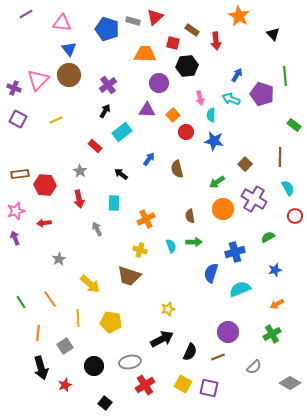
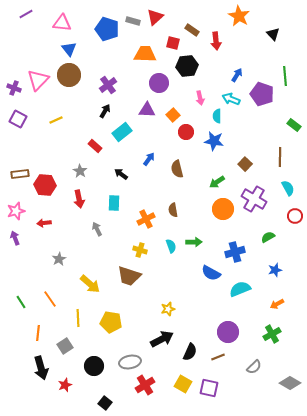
cyan semicircle at (211, 115): moved 6 px right, 1 px down
brown semicircle at (190, 216): moved 17 px left, 6 px up
blue semicircle at (211, 273): rotated 78 degrees counterclockwise
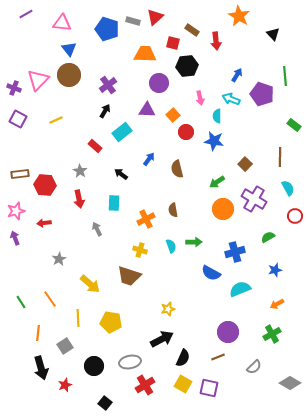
black semicircle at (190, 352): moved 7 px left, 6 px down
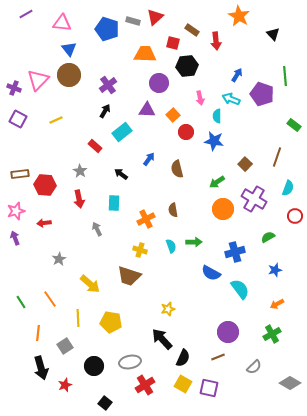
brown line at (280, 157): moved 3 px left; rotated 18 degrees clockwise
cyan semicircle at (288, 188): rotated 49 degrees clockwise
cyan semicircle at (240, 289): rotated 75 degrees clockwise
black arrow at (162, 339): rotated 105 degrees counterclockwise
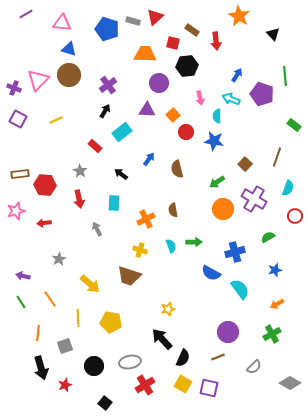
blue triangle at (69, 49): rotated 35 degrees counterclockwise
purple arrow at (15, 238): moved 8 px right, 38 px down; rotated 56 degrees counterclockwise
gray square at (65, 346): rotated 14 degrees clockwise
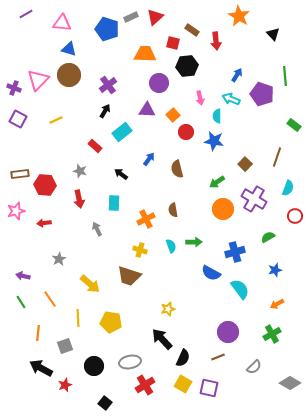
gray rectangle at (133, 21): moved 2 px left, 4 px up; rotated 40 degrees counterclockwise
gray star at (80, 171): rotated 16 degrees counterclockwise
black arrow at (41, 368): rotated 135 degrees clockwise
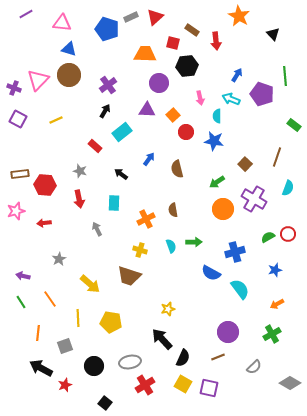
red circle at (295, 216): moved 7 px left, 18 px down
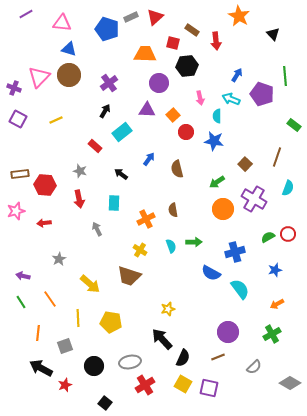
pink triangle at (38, 80): moved 1 px right, 3 px up
purple cross at (108, 85): moved 1 px right, 2 px up
yellow cross at (140, 250): rotated 16 degrees clockwise
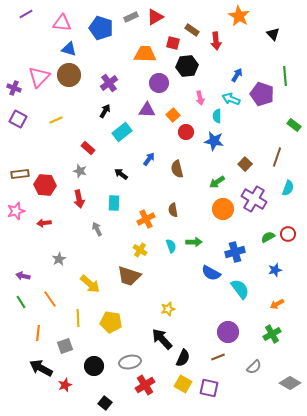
red triangle at (155, 17): rotated 12 degrees clockwise
blue pentagon at (107, 29): moved 6 px left, 1 px up
red rectangle at (95, 146): moved 7 px left, 2 px down
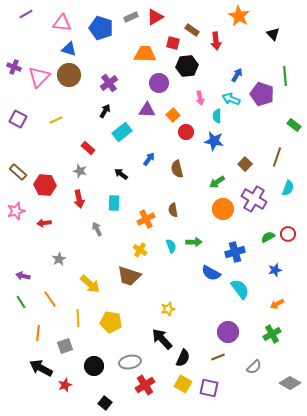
purple cross at (14, 88): moved 21 px up
brown rectangle at (20, 174): moved 2 px left, 2 px up; rotated 48 degrees clockwise
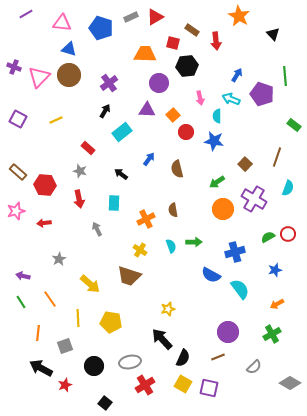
blue semicircle at (211, 273): moved 2 px down
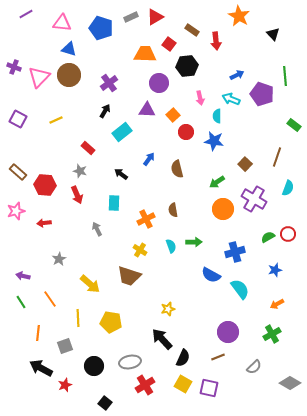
red square at (173, 43): moved 4 px left, 1 px down; rotated 24 degrees clockwise
blue arrow at (237, 75): rotated 32 degrees clockwise
red arrow at (79, 199): moved 2 px left, 4 px up; rotated 12 degrees counterclockwise
